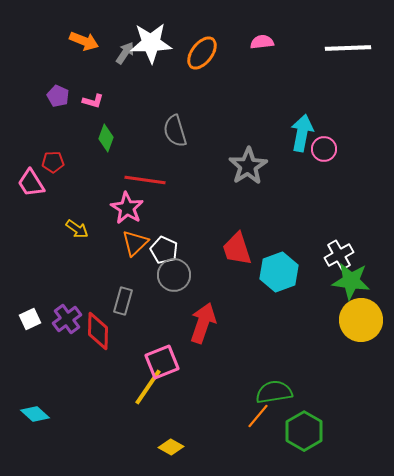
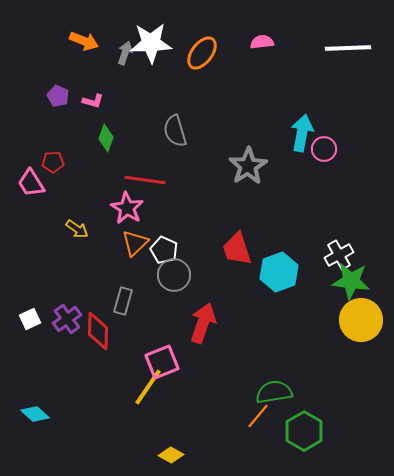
gray arrow: rotated 15 degrees counterclockwise
yellow diamond: moved 8 px down
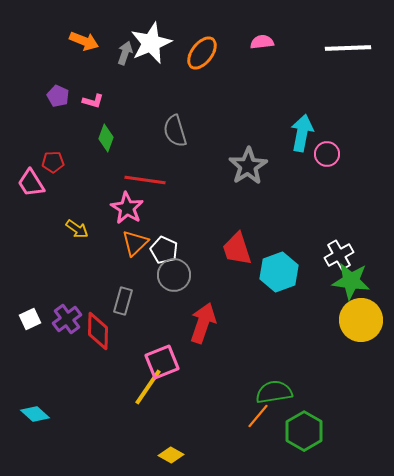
white star: rotated 21 degrees counterclockwise
pink circle: moved 3 px right, 5 px down
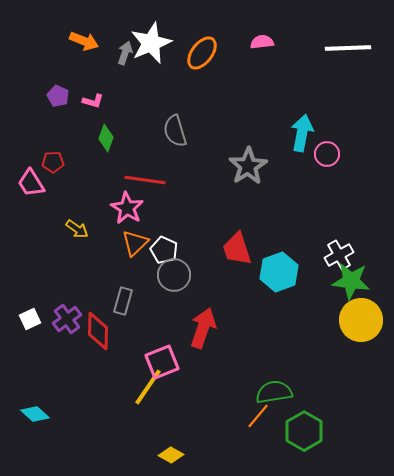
red arrow: moved 5 px down
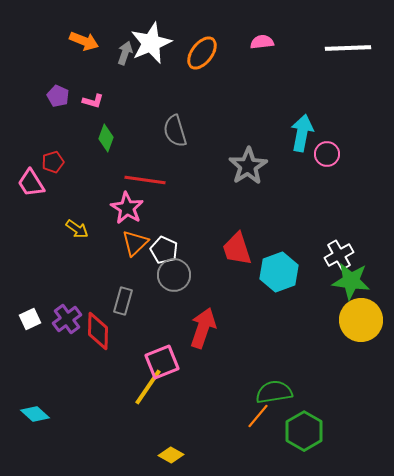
red pentagon: rotated 15 degrees counterclockwise
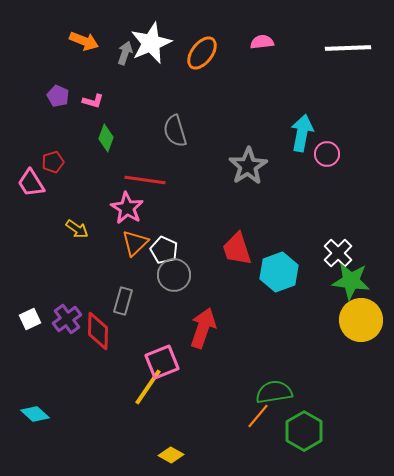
white cross: moved 1 px left, 2 px up; rotated 16 degrees counterclockwise
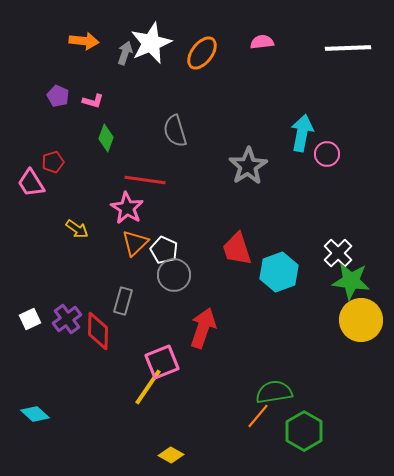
orange arrow: rotated 16 degrees counterclockwise
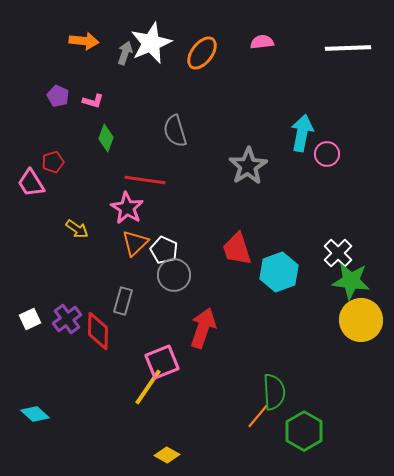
green semicircle: rotated 96 degrees clockwise
yellow diamond: moved 4 px left
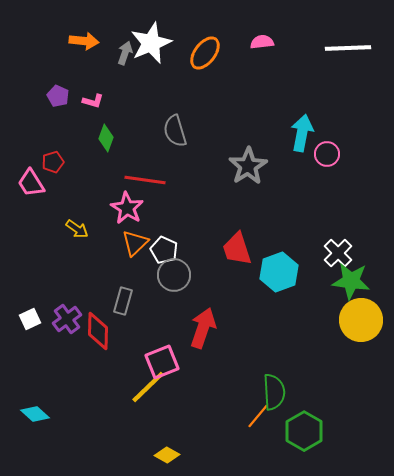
orange ellipse: moved 3 px right
yellow line: rotated 12 degrees clockwise
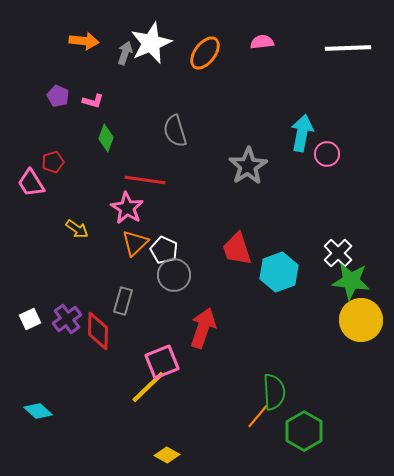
cyan diamond: moved 3 px right, 3 px up
